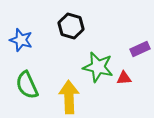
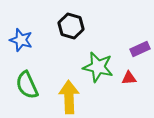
red triangle: moved 5 px right
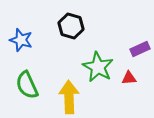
green star: rotated 16 degrees clockwise
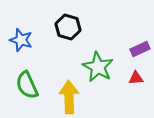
black hexagon: moved 3 px left, 1 px down
red triangle: moved 7 px right
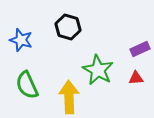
green star: moved 3 px down
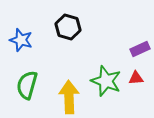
green star: moved 8 px right, 11 px down; rotated 8 degrees counterclockwise
green semicircle: rotated 40 degrees clockwise
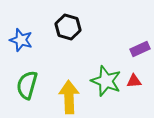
red triangle: moved 2 px left, 3 px down
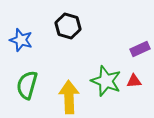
black hexagon: moved 1 px up
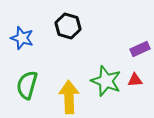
blue star: moved 1 px right, 2 px up
red triangle: moved 1 px right, 1 px up
